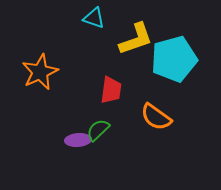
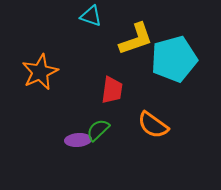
cyan triangle: moved 3 px left, 2 px up
red trapezoid: moved 1 px right
orange semicircle: moved 3 px left, 8 px down
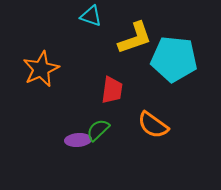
yellow L-shape: moved 1 px left, 1 px up
cyan pentagon: rotated 21 degrees clockwise
orange star: moved 1 px right, 3 px up
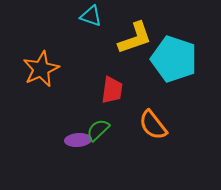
cyan pentagon: rotated 12 degrees clockwise
orange semicircle: rotated 16 degrees clockwise
